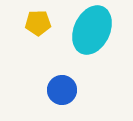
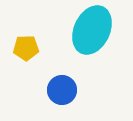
yellow pentagon: moved 12 px left, 25 px down
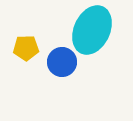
blue circle: moved 28 px up
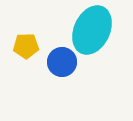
yellow pentagon: moved 2 px up
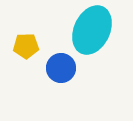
blue circle: moved 1 px left, 6 px down
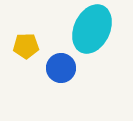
cyan ellipse: moved 1 px up
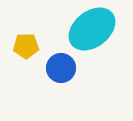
cyan ellipse: rotated 27 degrees clockwise
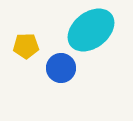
cyan ellipse: moved 1 px left, 1 px down
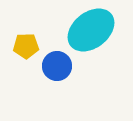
blue circle: moved 4 px left, 2 px up
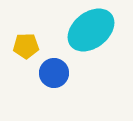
blue circle: moved 3 px left, 7 px down
